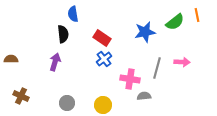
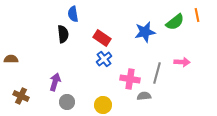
purple arrow: moved 20 px down
gray line: moved 5 px down
gray circle: moved 1 px up
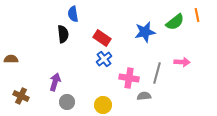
pink cross: moved 1 px left, 1 px up
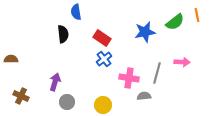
blue semicircle: moved 3 px right, 2 px up
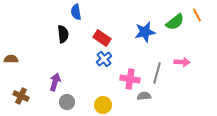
orange line: rotated 16 degrees counterclockwise
pink cross: moved 1 px right, 1 px down
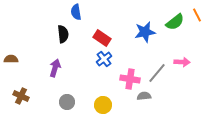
gray line: rotated 25 degrees clockwise
purple arrow: moved 14 px up
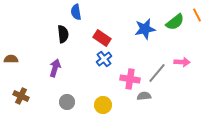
blue star: moved 3 px up
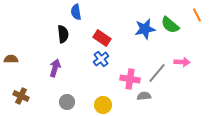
green semicircle: moved 5 px left, 3 px down; rotated 78 degrees clockwise
blue cross: moved 3 px left
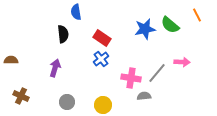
brown semicircle: moved 1 px down
pink cross: moved 1 px right, 1 px up
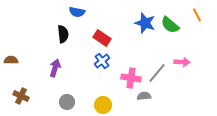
blue semicircle: moved 1 px right; rotated 70 degrees counterclockwise
blue star: moved 6 px up; rotated 30 degrees clockwise
blue cross: moved 1 px right, 2 px down
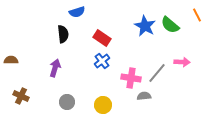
blue semicircle: rotated 28 degrees counterclockwise
blue star: moved 3 px down; rotated 10 degrees clockwise
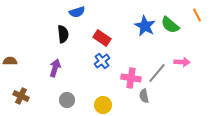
brown semicircle: moved 1 px left, 1 px down
gray semicircle: rotated 96 degrees counterclockwise
gray circle: moved 2 px up
